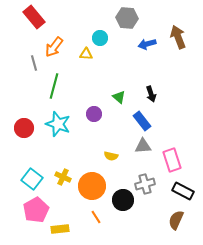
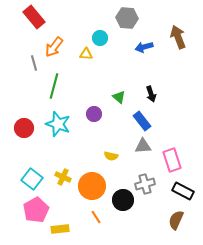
blue arrow: moved 3 px left, 3 px down
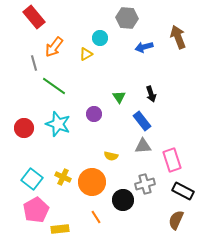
yellow triangle: rotated 32 degrees counterclockwise
green line: rotated 70 degrees counterclockwise
green triangle: rotated 16 degrees clockwise
orange circle: moved 4 px up
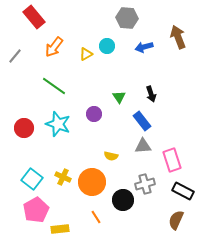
cyan circle: moved 7 px right, 8 px down
gray line: moved 19 px left, 7 px up; rotated 56 degrees clockwise
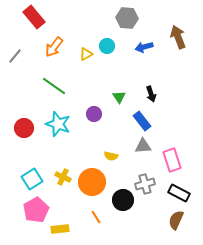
cyan square: rotated 20 degrees clockwise
black rectangle: moved 4 px left, 2 px down
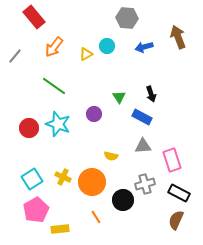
blue rectangle: moved 4 px up; rotated 24 degrees counterclockwise
red circle: moved 5 px right
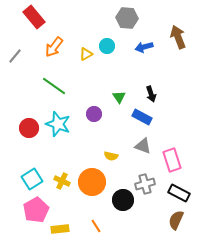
gray triangle: rotated 24 degrees clockwise
yellow cross: moved 1 px left, 4 px down
orange line: moved 9 px down
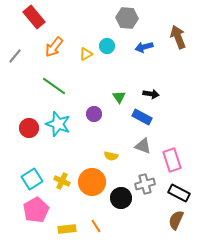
black arrow: rotated 63 degrees counterclockwise
black circle: moved 2 px left, 2 px up
yellow rectangle: moved 7 px right
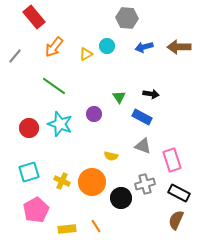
brown arrow: moved 1 px right, 10 px down; rotated 70 degrees counterclockwise
cyan star: moved 2 px right
cyan square: moved 3 px left, 7 px up; rotated 15 degrees clockwise
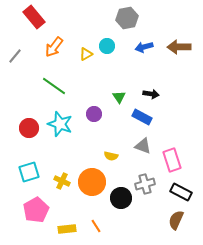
gray hexagon: rotated 15 degrees counterclockwise
black rectangle: moved 2 px right, 1 px up
